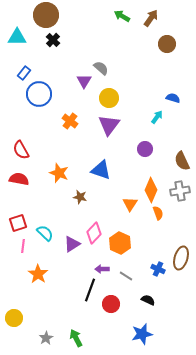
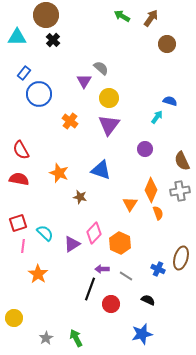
blue semicircle at (173, 98): moved 3 px left, 3 px down
black line at (90, 290): moved 1 px up
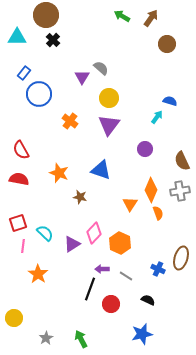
purple triangle at (84, 81): moved 2 px left, 4 px up
green arrow at (76, 338): moved 5 px right, 1 px down
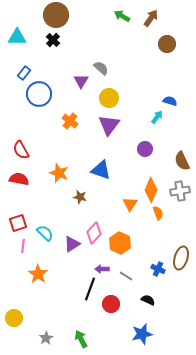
brown circle at (46, 15): moved 10 px right
purple triangle at (82, 77): moved 1 px left, 4 px down
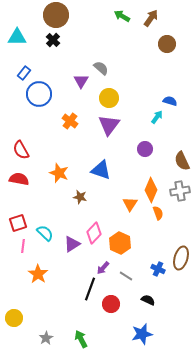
purple arrow at (102, 269): moved 1 px right, 1 px up; rotated 48 degrees counterclockwise
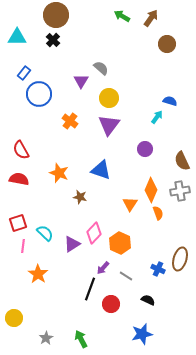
brown ellipse at (181, 258): moved 1 px left, 1 px down
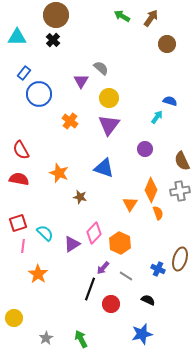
blue triangle at (101, 170): moved 3 px right, 2 px up
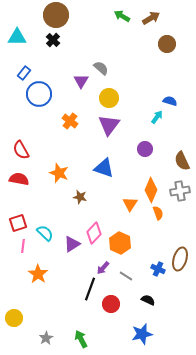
brown arrow at (151, 18): rotated 24 degrees clockwise
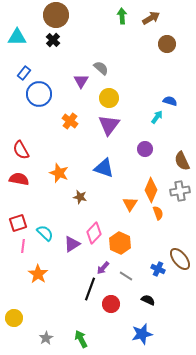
green arrow at (122, 16): rotated 56 degrees clockwise
brown ellipse at (180, 259): rotated 55 degrees counterclockwise
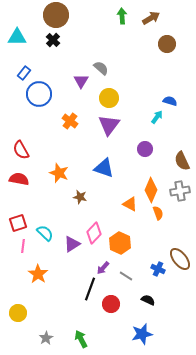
orange triangle at (130, 204): rotated 35 degrees counterclockwise
yellow circle at (14, 318): moved 4 px right, 5 px up
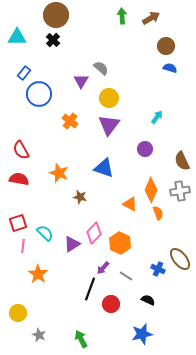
brown circle at (167, 44): moved 1 px left, 2 px down
blue semicircle at (170, 101): moved 33 px up
gray star at (46, 338): moved 7 px left, 3 px up; rotated 16 degrees counterclockwise
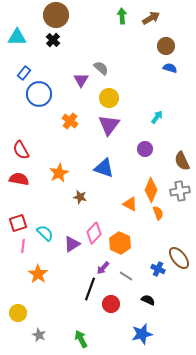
purple triangle at (81, 81): moved 1 px up
orange star at (59, 173): rotated 24 degrees clockwise
brown ellipse at (180, 259): moved 1 px left, 1 px up
